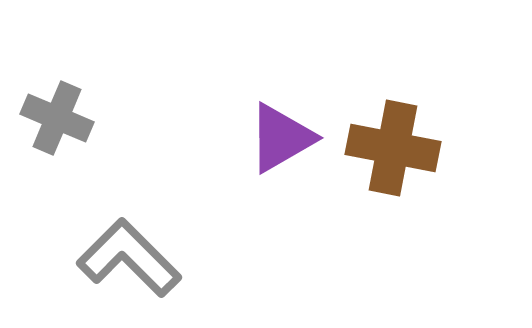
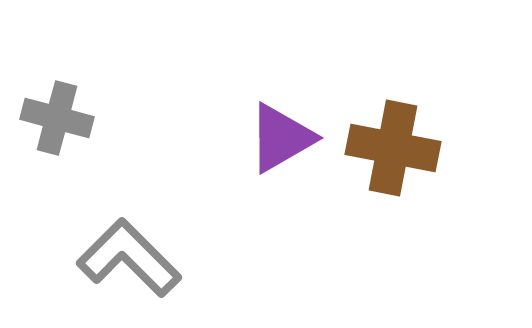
gray cross: rotated 8 degrees counterclockwise
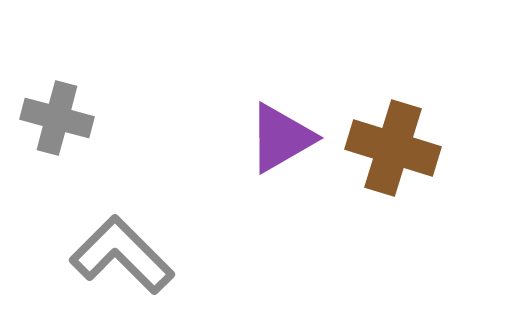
brown cross: rotated 6 degrees clockwise
gray L-shape: moved 7 px left, 3 px up
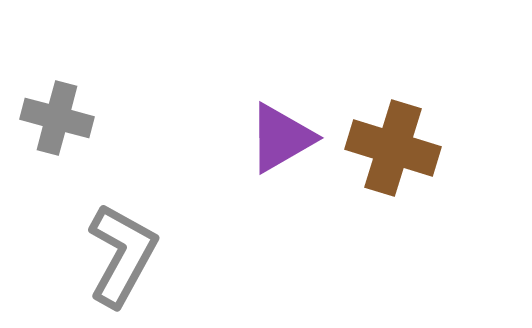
gray L-shape: rotated 74 degrees clockwise
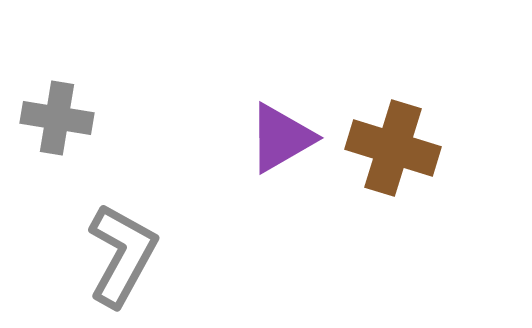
gray cross: rotated 6 degrees counterclockwise
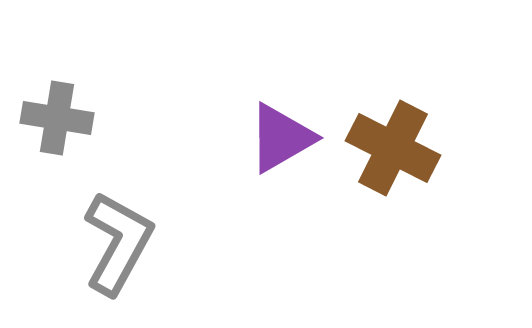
brown cross: rotated 10 degrees clockwise
gray L-shape: moved 4 px left, 12 px up
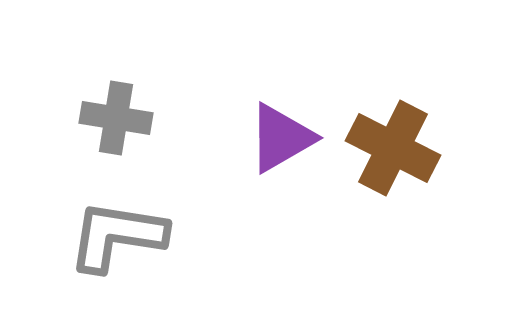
gray cross: moved 59 px right
gray L-shape: moved 1 px left, 7 px up; rotated 110 degrees counterclockwise
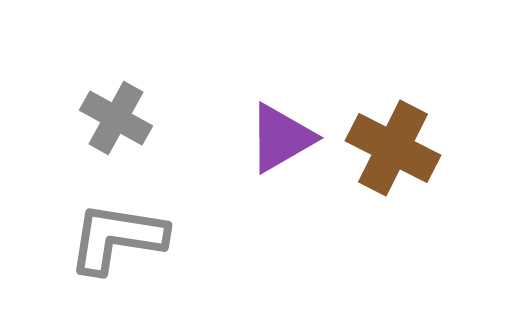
gray cross: rotated 20 degrees clockwise
gray L-shape: moved 2 px down
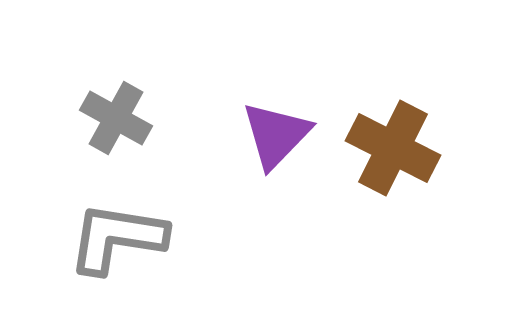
purple triangle: moved 5 px left, 3 px up; rotated 16 degrees counterclockwise
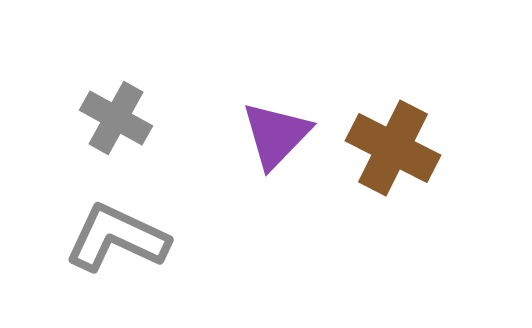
gray L-shape: rotated 16 degrees clockwise
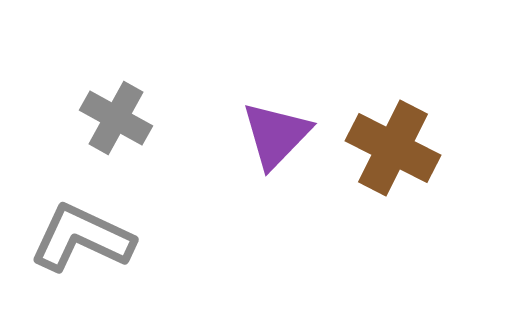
gray L-shape: moved 35 px left
